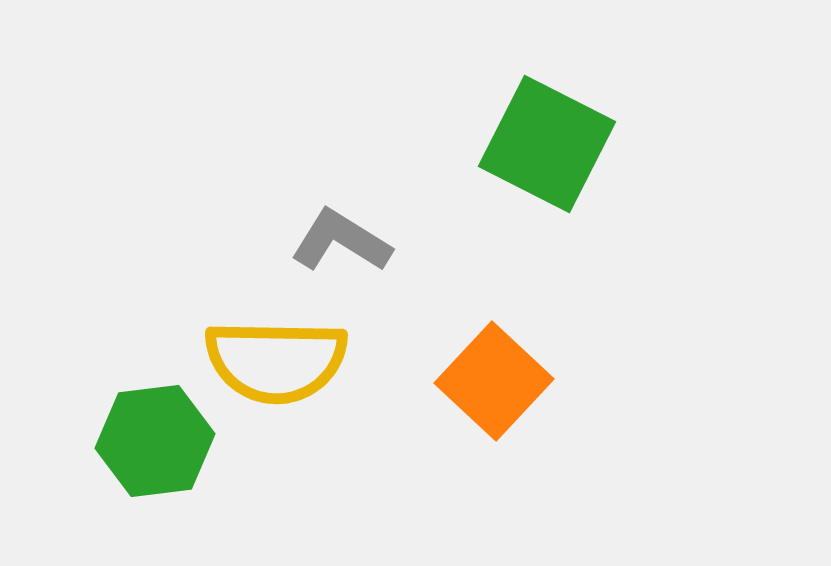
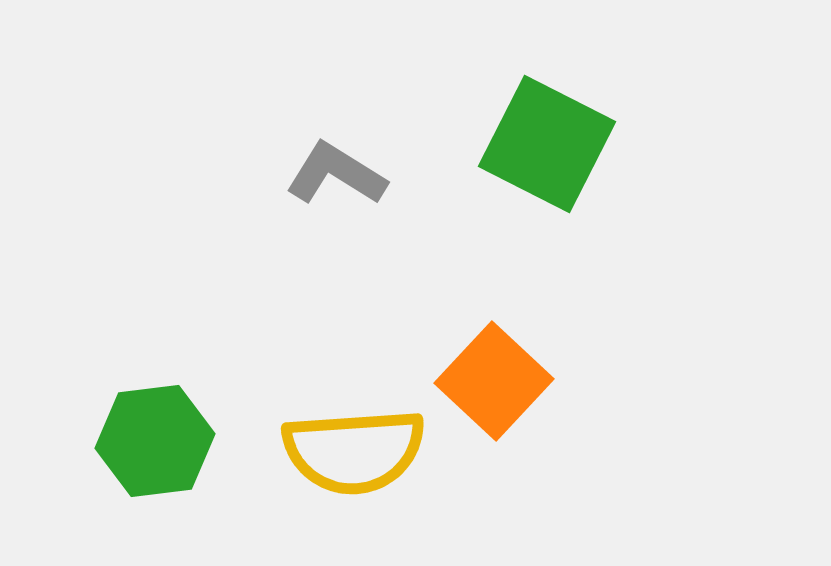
gray L-shape: moved 5 px left, 67 px up
yellow semicircle: moved 78 px right, 90 px down; rotated 5 degrees counterclockwise
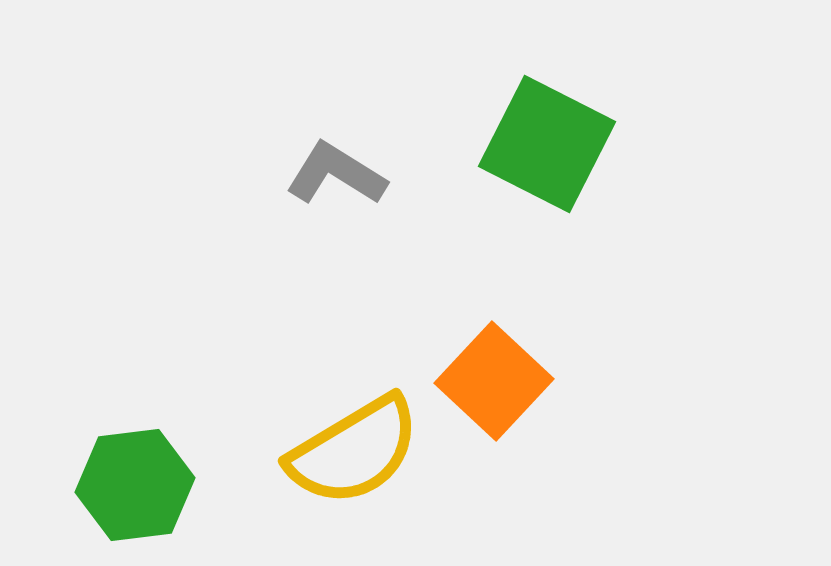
green hexagon: moved 20 px left, 44 px down
yellow semicircle: rotated 27 degrees counterclockwise
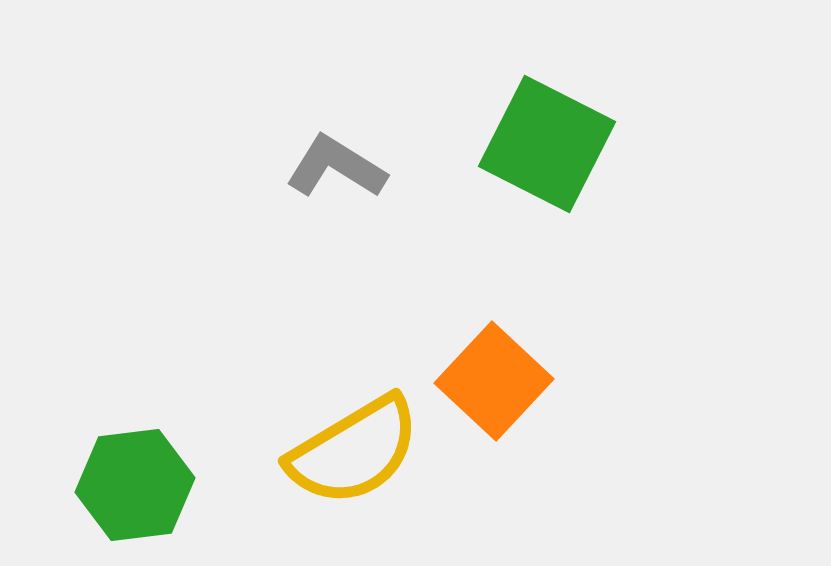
gray L-shape: moved 7 px up
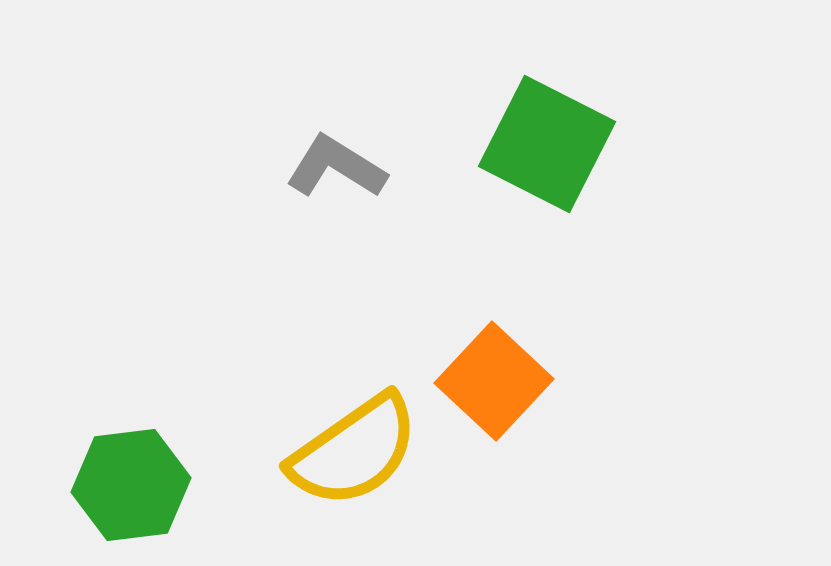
yellow semicircle: rotated 4 degrees counterclockwise
green hexagon: moved 4 px left
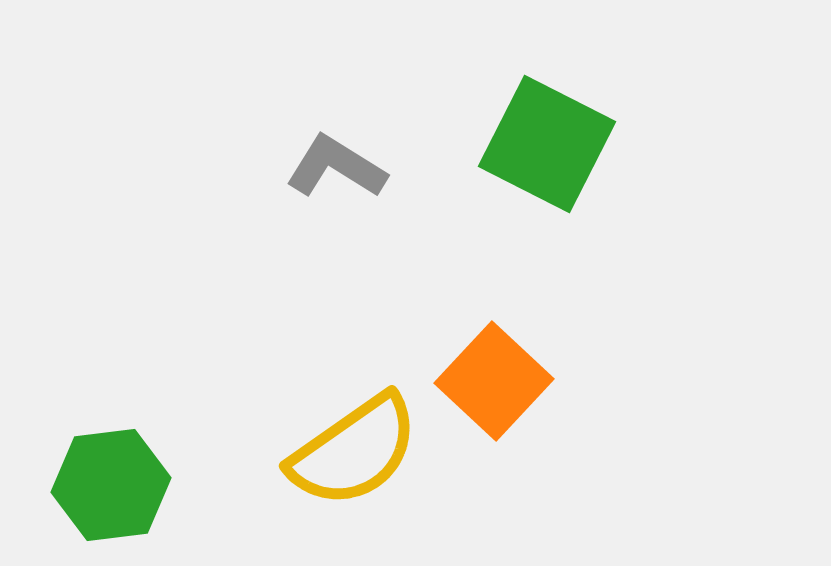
green hexagon: moved 20 px left
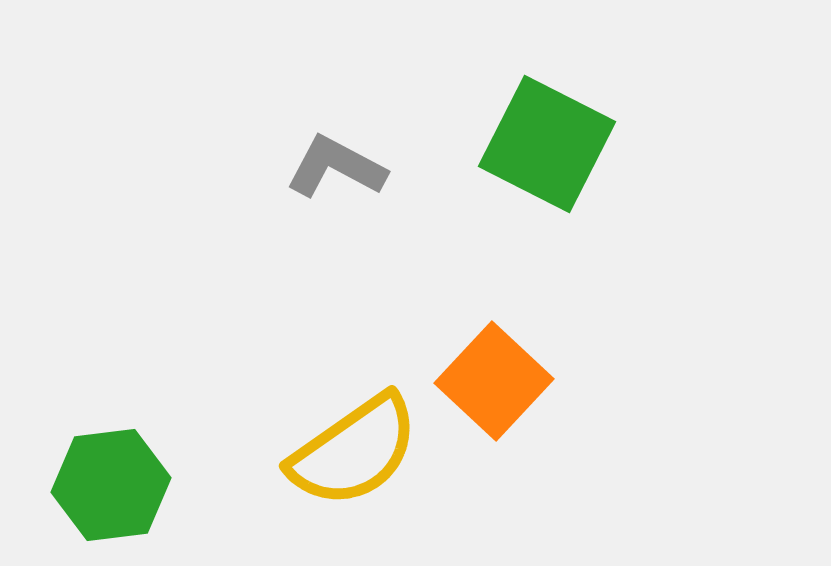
gray L-shape: rotated 4 degrees counterclockwise
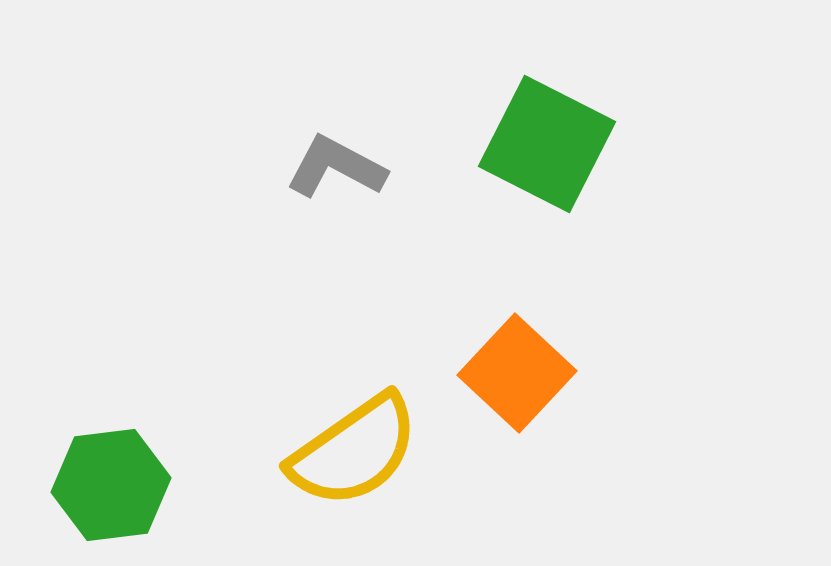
orange square: moved 23 px right, 8 px up
